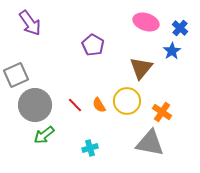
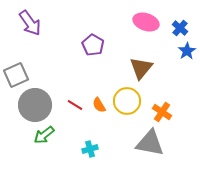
blue star: moved 15 px right
red line: rotated 14 degrees counterclockwise
cyan cross: moved 1 px down
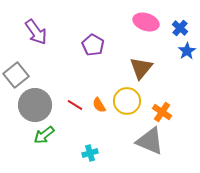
purple arrow: moved 6 px right, 9 px down
gray square: rotated 15 degrees counterclockwise
gray triangle: moved 2 px up; rotated 12 degrees clockwise
cyan cross: moved 4 px down
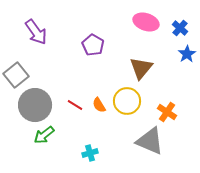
blue star: moved 3 px down
orange cross: moved 5 px right
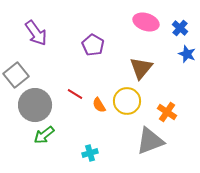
purple arrow: moved 1 px down
blue star: rotated 18 degrees counterclockwise
red line: moved 11 px up
gray triangle: rotated 44 degrees counterclockwise
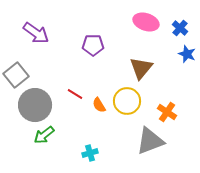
purple arrow: rotated 20 degrees counterclockwise
purple pentagon: rotated 30 degrees counterclockwise
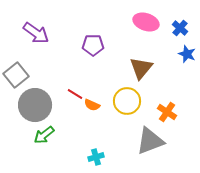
orange semicircle: moved 7 px left; rotated 35 degrees counterclockwise
cyan cross: moved 6 px right, 4 px down
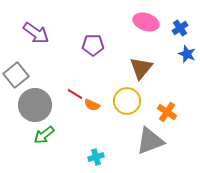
blue cross: rotated 14 degrees clockwise
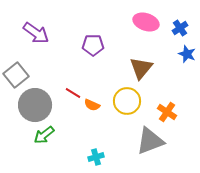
red line: moved 2 px left, 1 px up
